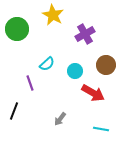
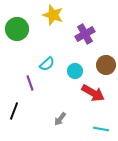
yellow star: rotated 10 degrees counterclockwise
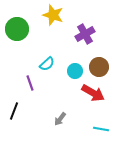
brown circle: moved 7 px left, 2 px down
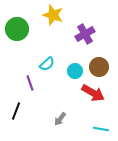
black line: moved 2 px right
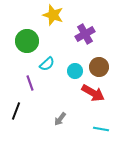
green circle: moved 10 px right, 12 px down
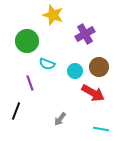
cyan semicircle: rotated 63 degrees clockwise
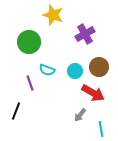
green circle: moved 2 px right, 1 px down
cyan semicircle: moved 6 px down
gray arrow: moved 20 px right, 4 px up
cyan line: rotated 70 degrees clockwise
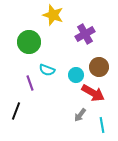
cyan circle: moved 1 px right, 4 px down
cyan line: moved 1 px right, 4 px up
